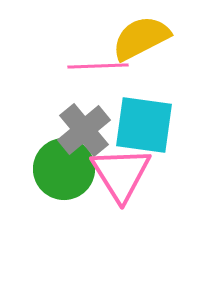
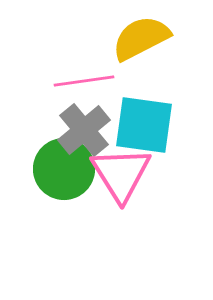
pink line: moved 14 px left, 15 px down; rotated 6 degrees counterclockwise
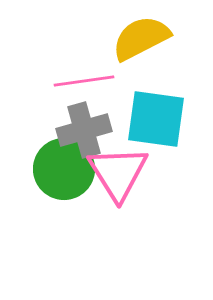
cyan square: moved 12 px right, 6 px up
gray cross: rotated 24 degrees clockwise
pink triangle: moved 3 px left, 1 px up
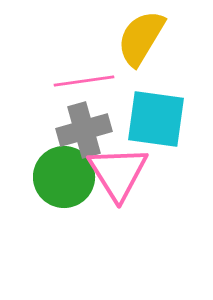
yellow semicircle: rotated 32 degrees counterclockwise
green circle: moved 8 px down
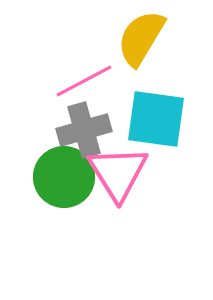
pink line: rotated 20 degrees counterclockwise
